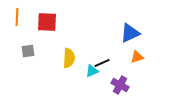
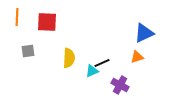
blue triangle: moved 14 px right
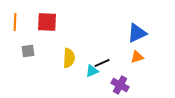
orange line: moved 2 px left, 5 px down
blue triangle: moved 7 px left
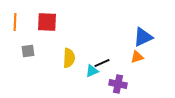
blue triangle: moved 6 px right, 4 px down
purple cross: moved 2 px left, 1 px up; rotated 18 degrees counterclockwise
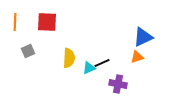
gray square: rotated 16 degrees counterclockwise
cyan triangle: moved 3 px left, 3 px up
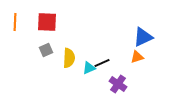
gray square: moved 18 px right, 1 px up
purple cross: rotated 24 degrees clockwise
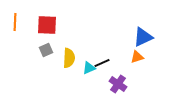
red square: moved 3 px down
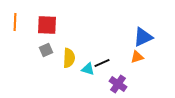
cyan triangle: moved 1 px left, 1 px down; rotated 40 degrees clockwise
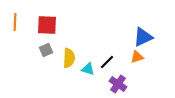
black line: moved 5 px right, 1 px up; rotated 21 degrees counterclockwise
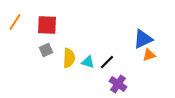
orange line: rotated 30 degrees clockwise
blue triangle: moved 2 px down
orange triangle: moved 12 px right, 2 px up
cyan triangle: moved 7 px up
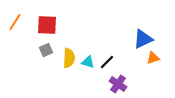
orange triangle: moved 4 px right, 3 px down
